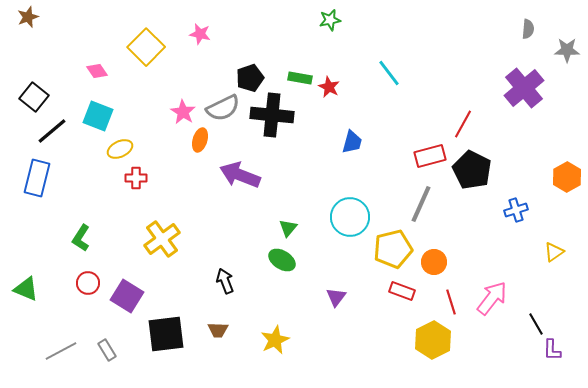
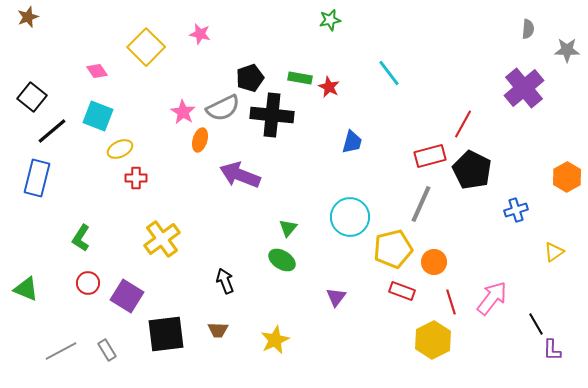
black square at (34, 97): moved 2 px left
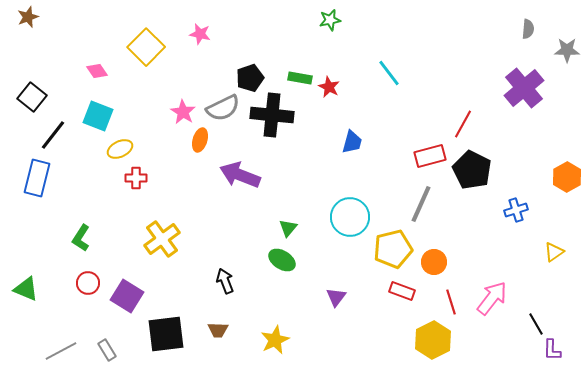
black line at (52, 131): moved 1 px right, 4 px down; rotated 12 degrees counterclockwise
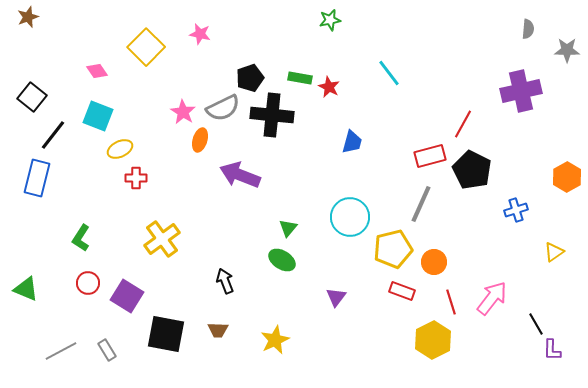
purple cross at (524, 88): moved 3 px left, 3 px down; rotated 27 degrees clockwise
black square at (166, 334): rotated 18 degrees clockwise
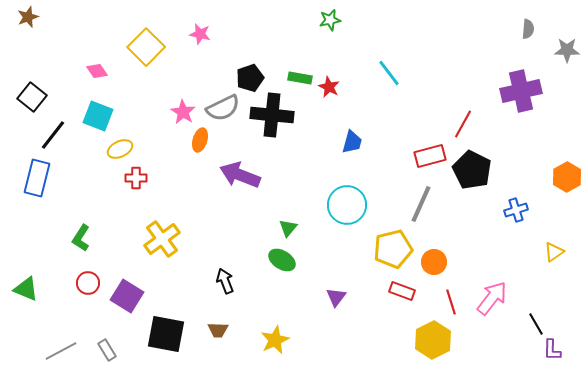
cyan circle at (350, 217): moved 3 px left, 12 px up
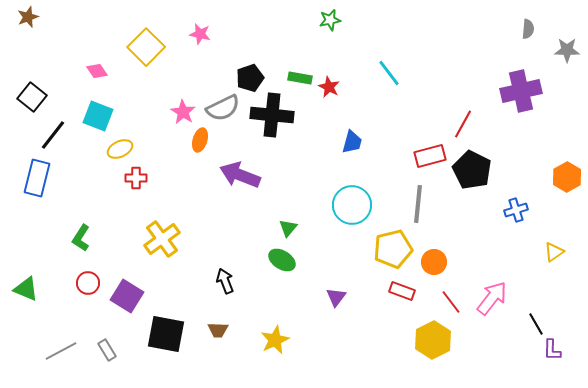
gray line at (421, 204): moved 3 px left; rotated 18 degrees counterclockwise
cyan circle at (347, 205): moved 5 px right
red line at (451, 302): rotated 20 degrees counterclockwise
